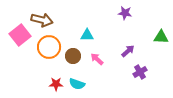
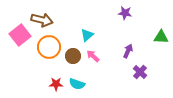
cyan triangle: rotated 40 degrees counterclockwise
purple arrow: rotated 24 degrees counterclockwise
pink arrow: moved 4 px left, 3 px up
purple cross: rotated 16 degrees counterclockwise
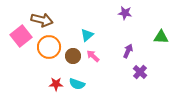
pink square: moved 1 px right, 1 px down
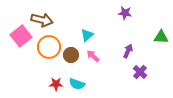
brown circle: moved 2 px left, 1 px up
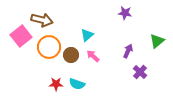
green triangle: moved 4 px left, 4 px down; rotated 42 degrees counterclockwise
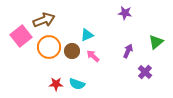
brown arrow: moved 2 px right; rotated 35 degrees counterclockwise
cyan triangle: rotated 16 degrees clockwise
green triangle: moved 1 px left, 1 px down
brown circle: moved 1 px right, 4 px up
purple cross: moved 5 px right
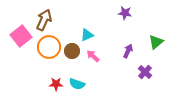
brown arrow: rotated 45 degrees counterclockwise
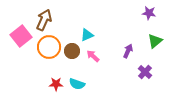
purple star: moved 24 px right
green triangle: moved 1 px left, 1 px up
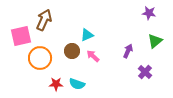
pink square: rotated 25 degrees clockwise
orange circle: moved 9 px left, 11 px down
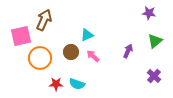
brown circle: moved 1 px left, 1 px down
purple cross: moved 9 px right, 4 px down
